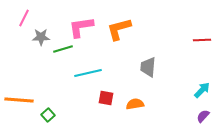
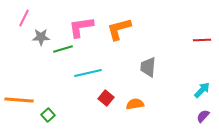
red square: rotated 28 degrees clockwise
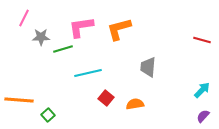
red line: rotated 18 degrees clockwise
